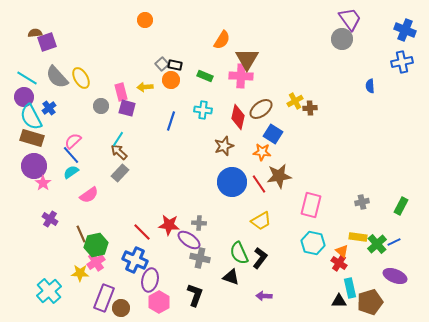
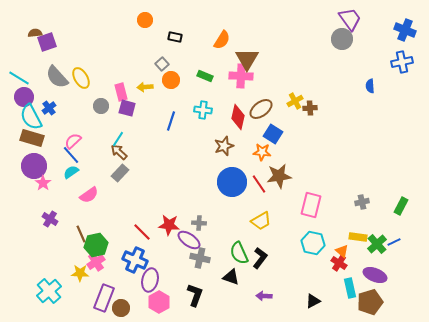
black rectangle at (175, 65): moved 28 px up
cyan line at (27, 78): moved 8 px left
purple ellipse at (395, 276): moved 20 px left, 1 px up
black triangle at (339, 301): moved 26 px left; rotated 28 degrees counterclockwise
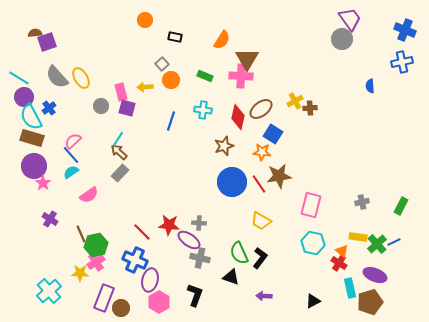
yellow trapezoid at (261, 221): rotated 60 degrees clockwise
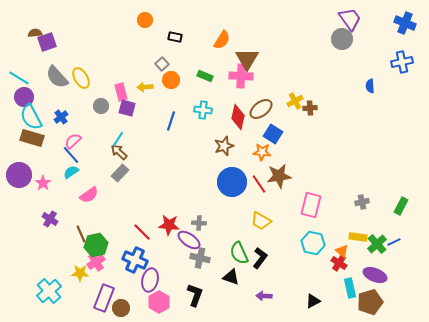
blue cross at (405, 30): moved 7 px up
blue cross at (49, 108): moved 12 px right, 9 px down
purple circle at (34, 166): moved 15 px left, 9 px down
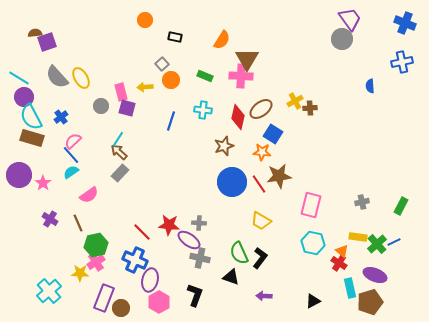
brown line at (81, 234): moved 3 px left, 11 px up
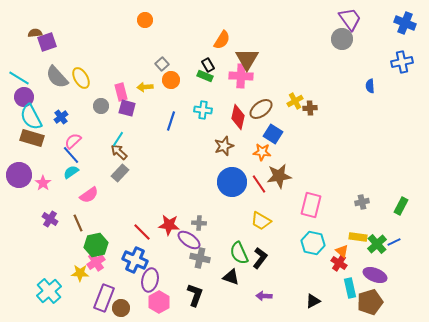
black rectangle at (175, 37): moved 33 px right, 28 px down; rotated 48 degrees clockwise
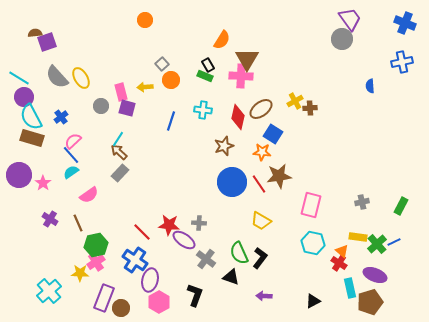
purple ellipse at (189, 240): moved 5 px left
gray cross at (200, 258): moved 6 px right, 1 px down; rotated 24 degrees clockwise
blue cross at (135, 260): rotated 10 degrees clockwise
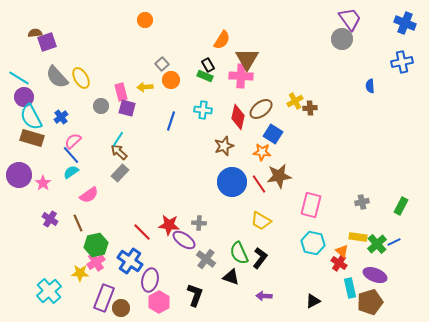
blue cross at (135, 260): moved 5 px left, 1 px down
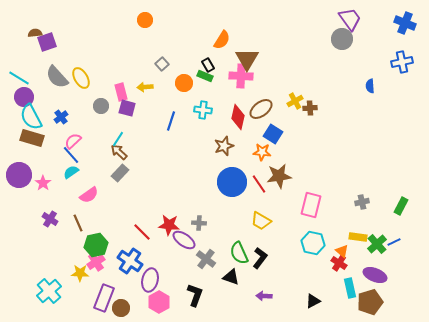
orange circle at (171, 80): moved 13 px right, 3 px down
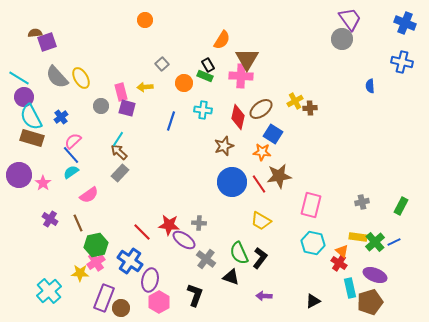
blue cross at (402, 62): rotated 25 degrees clockwise
green cross at (377, 244): moved 2 px left, 2 px up
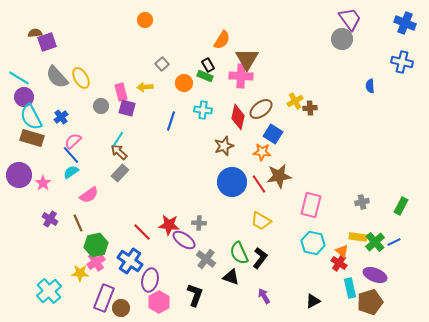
purple arrow at (264, 296): rotated 56 degrees clockwise
